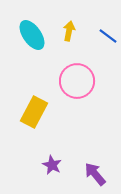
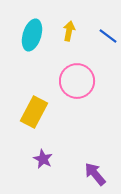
cyan ellipse: rotated 52 degrees clockwise
purple star: moved 9 px left, 6 px up
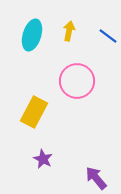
purple arrow: moved 1 px right, 4 px down
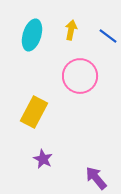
yellow arrow: moved 2 px right, 1 px up
pink circle: moved 3 px right, 5 px up
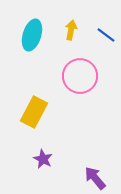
blue line: moved 2 px left, 1 px up
purple arrow: moved 1 px left
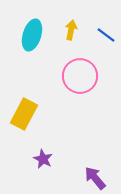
yellow rectangle: moved 10 px left, 2 px down
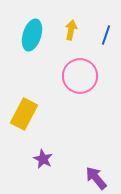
blue line: rotated 72 degrees clockwise
purple arrow: moved 1 px right
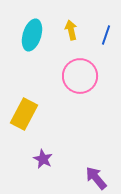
yellow arrow: rotated 24 degrees counterclockwise
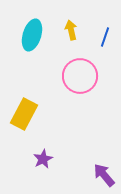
blue line: moved 1 px left, 2 px down
purple star: rotated 18 degrees clockwise
purple arrow: moved 8 px right, 3 px up
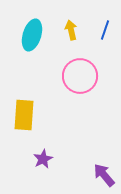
blue line: moved 7 px up
yellow rectangle: moved 1 px down; rotated 24 degrees counterclockwise
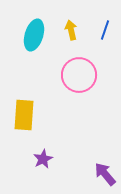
cyan ellipse: moved 2 px right
pink circle: moved 1 px left, 1 px up
purple arrow: moved 1 px right, 1 px up
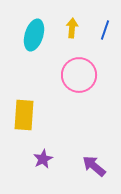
yellow arrow: moved 1 px right, 2 px up; rotated 18 degrees clockwise
purple arrow: moved 11 px left, 8 px up; rotated 10 degrees counterclockwise
